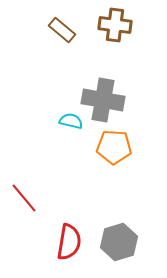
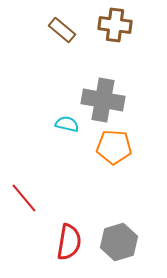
cyan semicircle: moved 4 px left, 3 px down
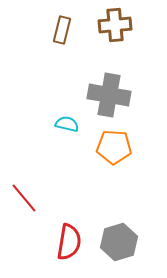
brown cross: rotated 12 degrees counterclockwise
brown rectangle: rotated 64 degrees clockwise
gray cross: moved 6 px right, 5 px up
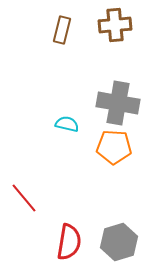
gray cross: moved 9 px right, 8 px down
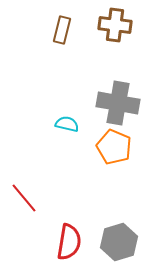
brown cross: rotated 12 degrees clockwise
orange pentagon: rotated 20 degrees clockwise
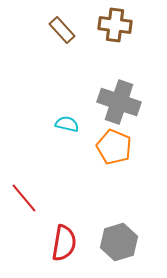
brown rectangle: rotated 56 degrees counterclockwise
gray cross: moved 1 px right, 1 px up; rotated 9 degrees clockwise
red semicircle: moved 5 px left, 1 px down
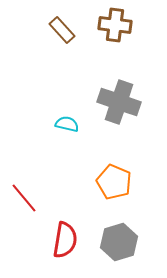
orange pentagon: moved 35 px down
red semicircle: moved 1 px right, 3 px up
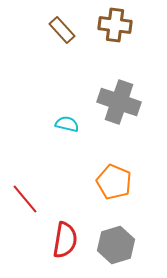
red line: moved 1 px right, 1 px down
gray hexagon: moved 3 px left, 3 px down
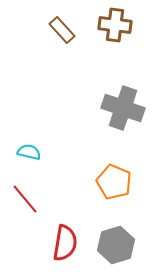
gray cross: moved 4 px right, 6 px down
cyan semicircle: moved 38 px left, 28 px down
red semicircle: moved 3 px down
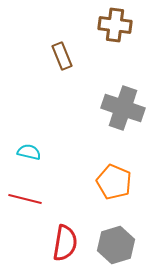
brown rectangle: moved 26 px down; rotated 20 degrees clockwise
red line: rotated 36 degrees counterclockwise
